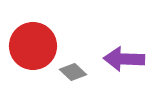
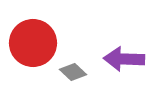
red circle: moved 3 px up
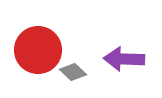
red circle: moved 5 px right, 7 px down
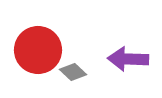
purple arrow: moved 4 px right
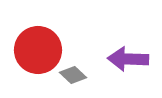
gray diamond: moved 3 px down
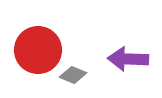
gray diamond: rotated 20 degrees counterclockwise
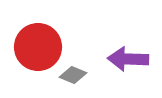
red circle: moved 3 px up
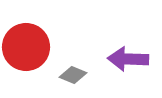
red circle: moved 12 px left
